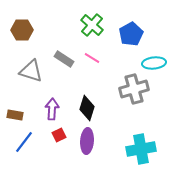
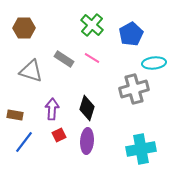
brown hexagon: moved 2 px right, 2 px up
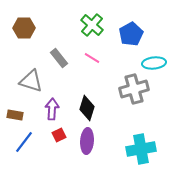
gray rectangle: moved 5 px left, 1 px up; rotated 18 degrees clockwise
gray triangle: moved 10 px down
